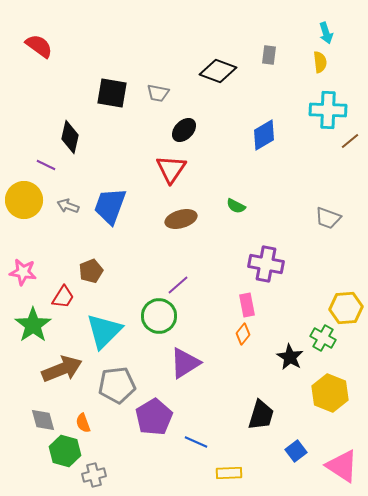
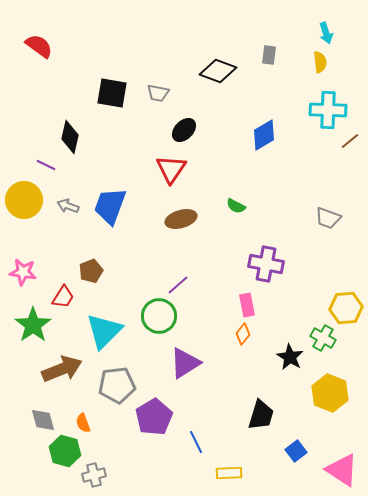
blue line at (196, 442): rotated 40 degrees clockwise
pink triangle at (342, 466): moved 4 px down
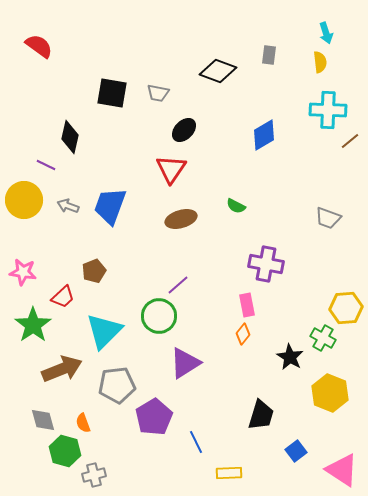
brown pentagon at (91, 271): moved 3 px right
red trapezoid at (63, 297): rotated 15 degrees clockwise
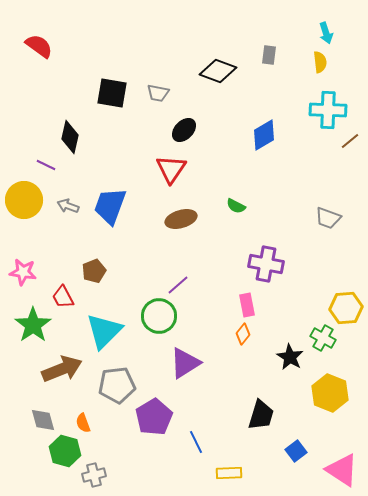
red trapezoid at (63, 297): rotated 105 degrees clockwise
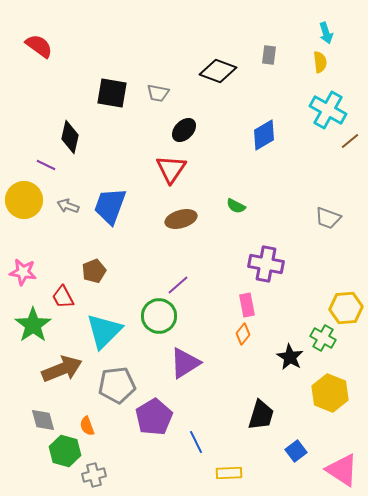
cyan cross at (328, 110): rotated 27 degrees clockwise
orange semicircle at (83, 423): moved 4 px right, 3 px down
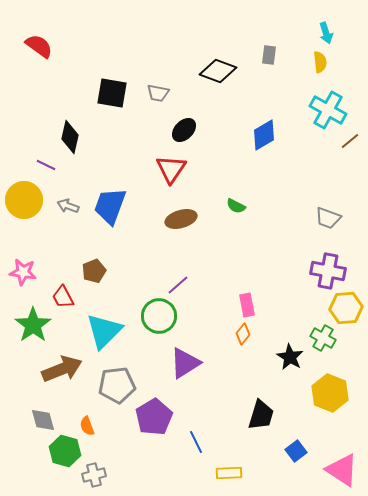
purple cross at (266, 264): moved 62 px right, 7 px down
